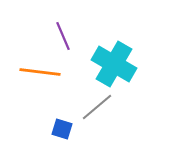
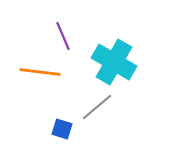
cyan cross: moved 2 px up
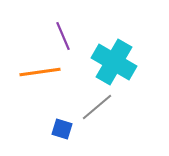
orange line: rotated 15 degrees counterclockwise
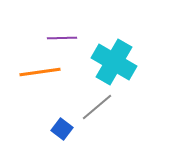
purple line: moved 1 px left, 2 px down; rotated 68 degrees counterclockwise
blue square: rotated 20 degrees clockwise
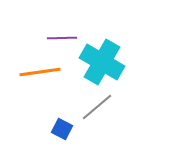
cyan cross: moved 12 px left
blue square: rotated 10 degrees counterclockwise
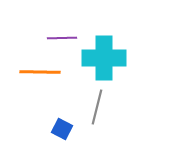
cyan cross: moved 2 px right, 4 px up; rotated 30 degrees counterclockwise
orange line: rotated 9 degrees clockwise
gray line: rotated 36 degrees counterclockwise
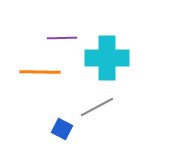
cyan cross: moved 3 px right
gray line: rotated 48 degrees clockwise
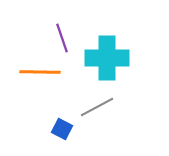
purple line: rotated 72 degrees clockwise
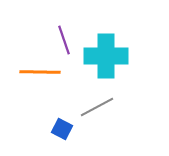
purple line: moved 2 px right, 2 px down
cyan cross: moved 1 px left, 2 px up
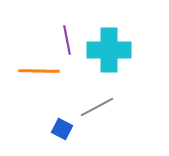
purple line: moved 3 px right; rotated 8 degrees clockwise
cyan cross: moved 3 px right, 6 px up
orange line: moved 1 px left, 1 px up
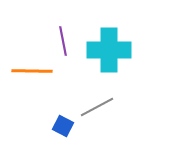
purple line: moved 4 px left, 1 px down
orange line: moved 7 px left
blue square: moved 1 px right, 3 px up
